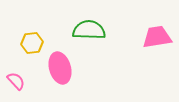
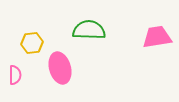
pink semicircle: moved 1 px left, 6 px up; rotated 42 degrees clockwise
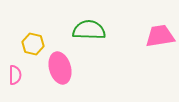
pink trapezoid: moved 3 px right, 1 px up
yellow hexagon: moved 1 px right, 1 px down; rotated 20 degrees clockwise
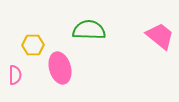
pink trapezoid: rotated 48 degrees clockwise
yellow hexagon: moved 1 px down; rotated 15 degrees counterclockwise
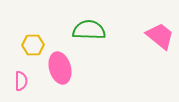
pink semicircle: moved 6 px right, 6 px down
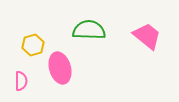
pink trapezoid: moved 13 px left
yellow hexagon: rotated 15 degrees counterclockwise
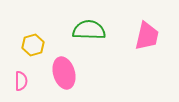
pink trapezoid: rotated 64 degrees clockwise
pink ellipse: moved 4 px right, 5 px down
